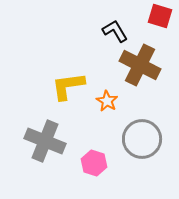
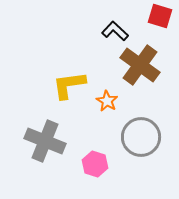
black L-shape: rotated 16 degrees counterclockwise
brown cross: rotated 9 degrees clockwise
yellow L-shape: moved 1 px right, 1 px up
gray circle: moved 1 px left, 2 px up
pink hexagon: moved 1 px right, 1 px down
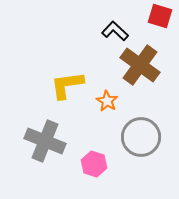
yellow L-shape: moved 2 px left
pink hexagon: moved 1 px left
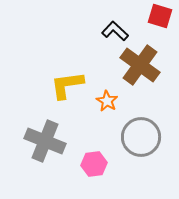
pink hexagon: rotated 25 degrees counterclockwise
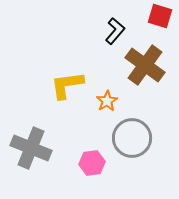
black L-shape: rotated 88 degrees clockwise
brown cross: moved 5 px right
orange star: rotated 10 degrees clockwise
gray circle: moved 9 px left, 1 px down
gray cross: moved 14 px left, 7 px down
pink hexagon: moved 2 px left, 1 px up
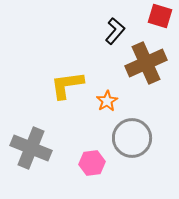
brown cross: moved 1 px right, 2 px up; rotated 30 degrees clockwise
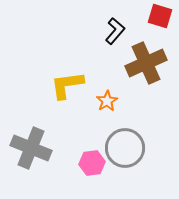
gray circle: moved 7 px left, 10 px down
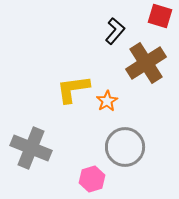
brown cross: rotated 9 degrees counterclockwise
yellow L-shape: moved 6 px right, 4 px down
gray circle: moved 1 px up
pink hexagon: moved 16 px down; rotated 10 degrees counterclockwise
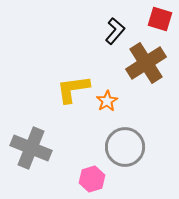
red square: moved 3 px down
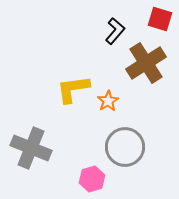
orange star: moved 1 px right
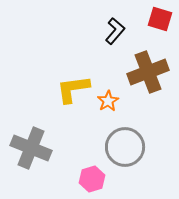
brown cross: moved 2 px right, 9 px down; rotated 12 degrees clockwise
